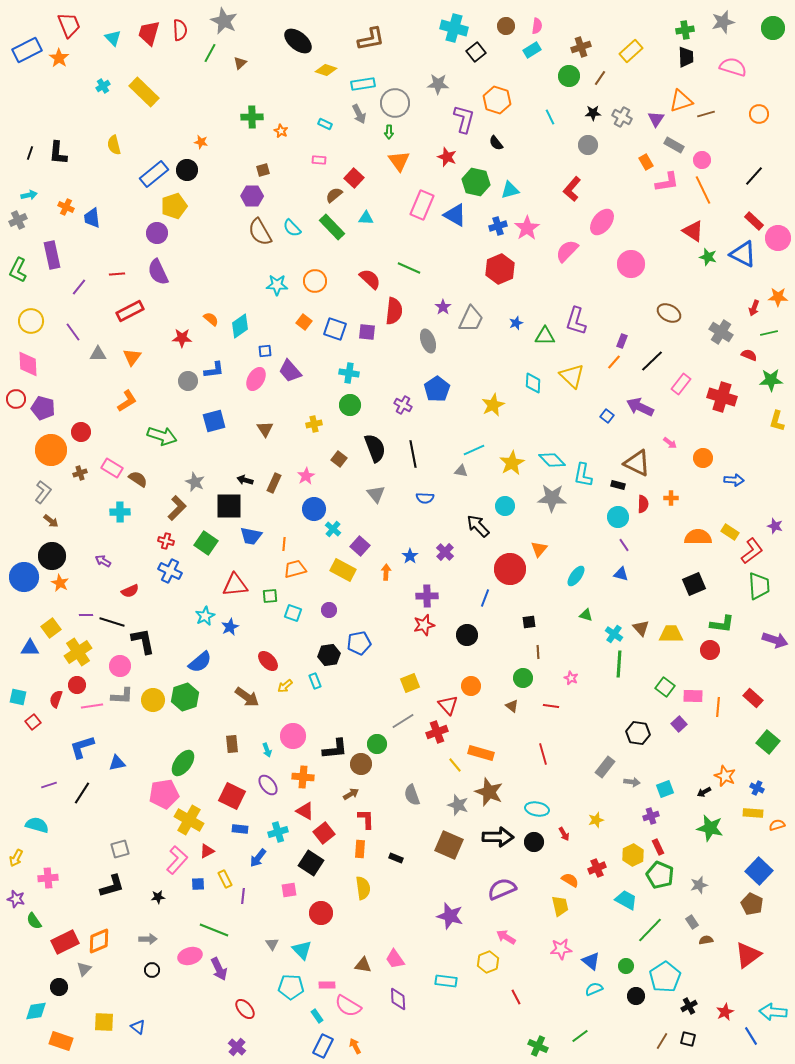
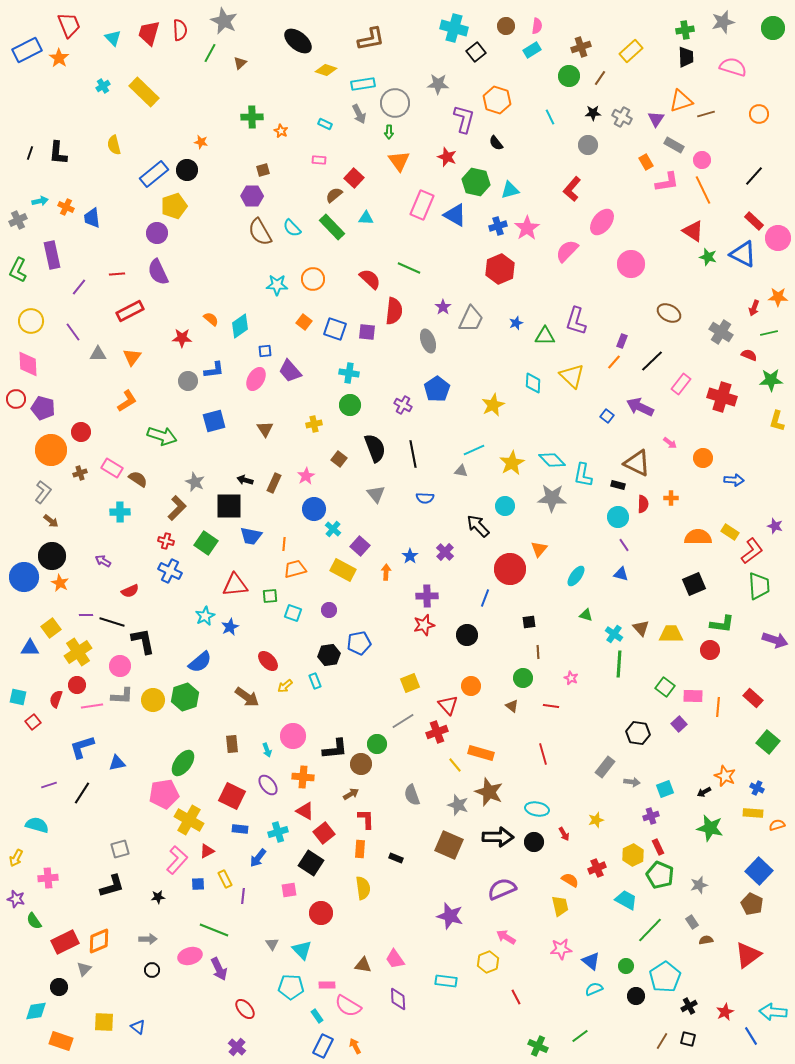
cyan arrow at (29, 195): moved 11 px right, 6 px down
orange circle at (315, 281): moved 2 px left, 2 px up
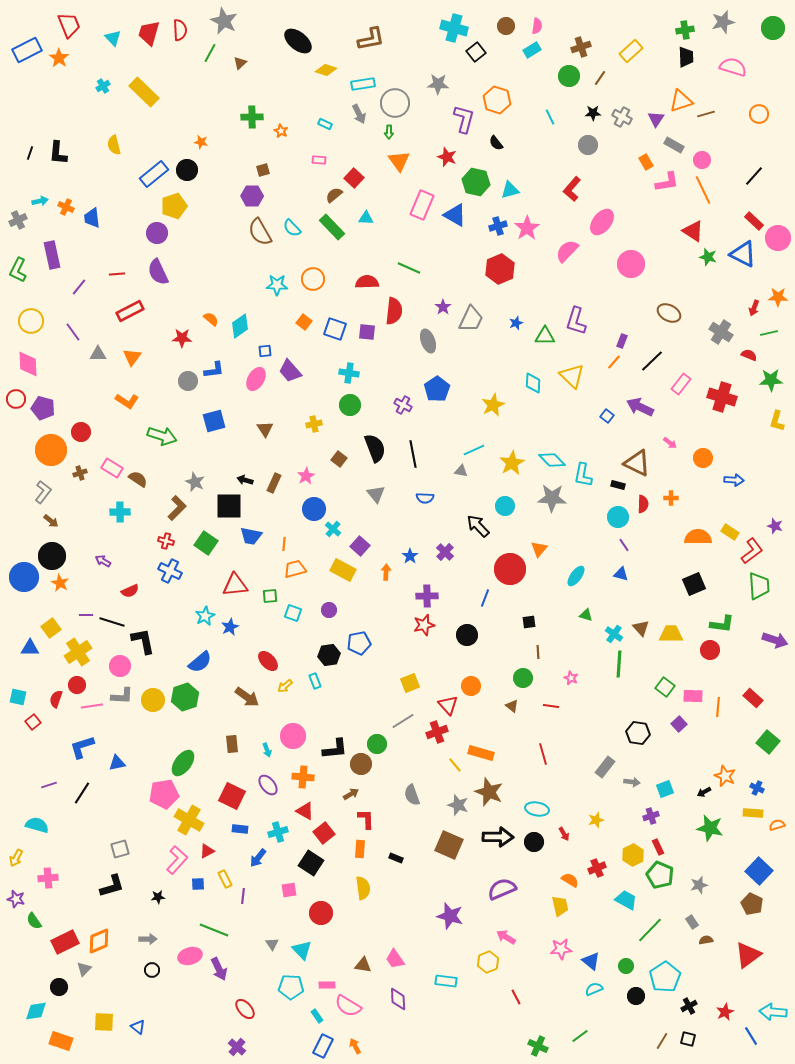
red semicircle at (370, 279): moved 3 px left, 3 px down; rotated 45 degrees counterclockwise
orange L-shape at (127, 401): rotated 65 degrees clockwise
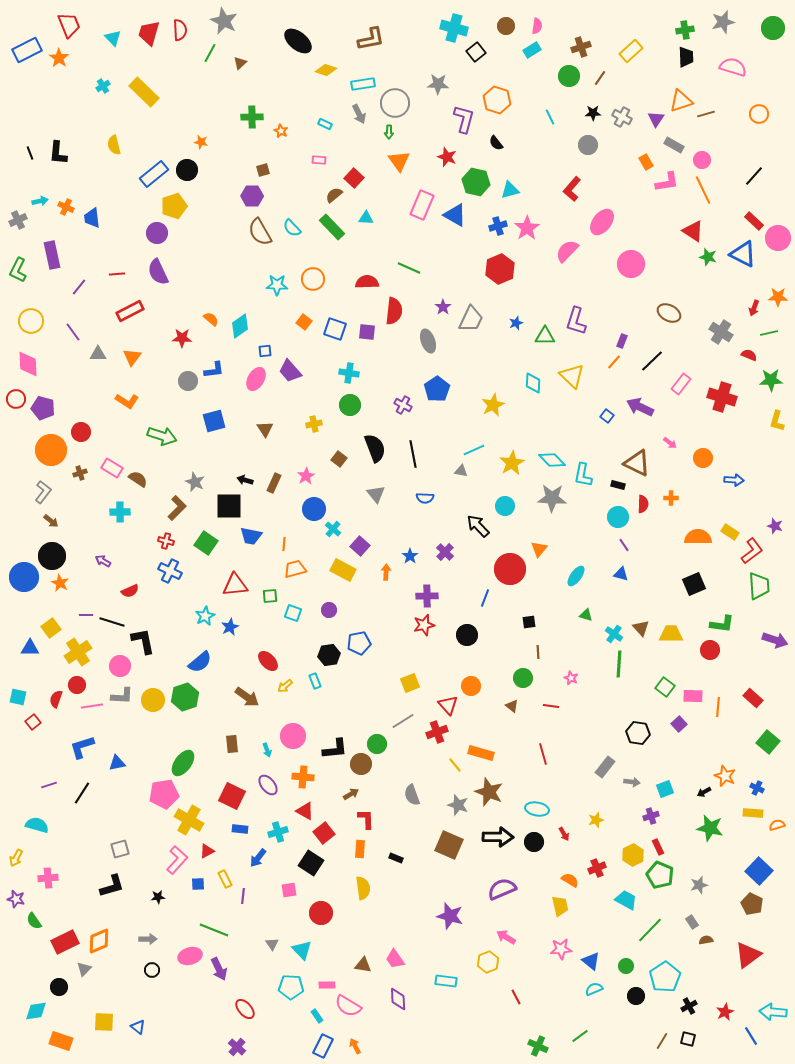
black line at (30, 153): rotated 40 degrees counterclockwise
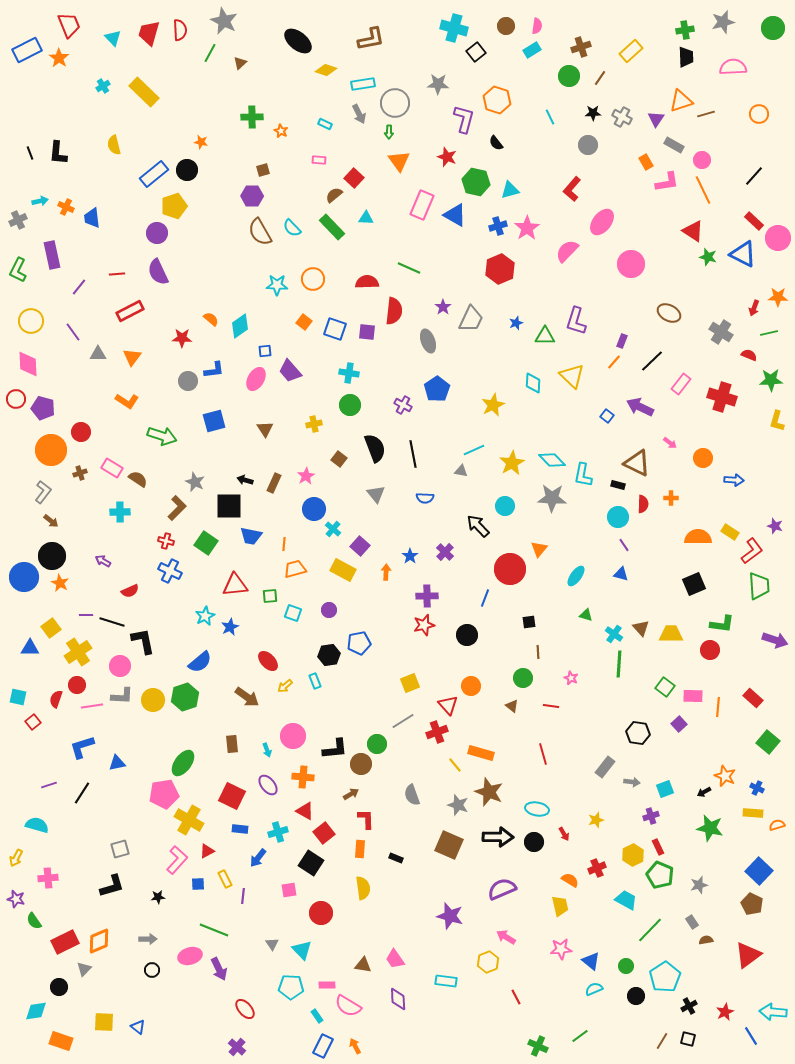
pink semicircle at (733, 67): rotated 20 degrees counterclockwise
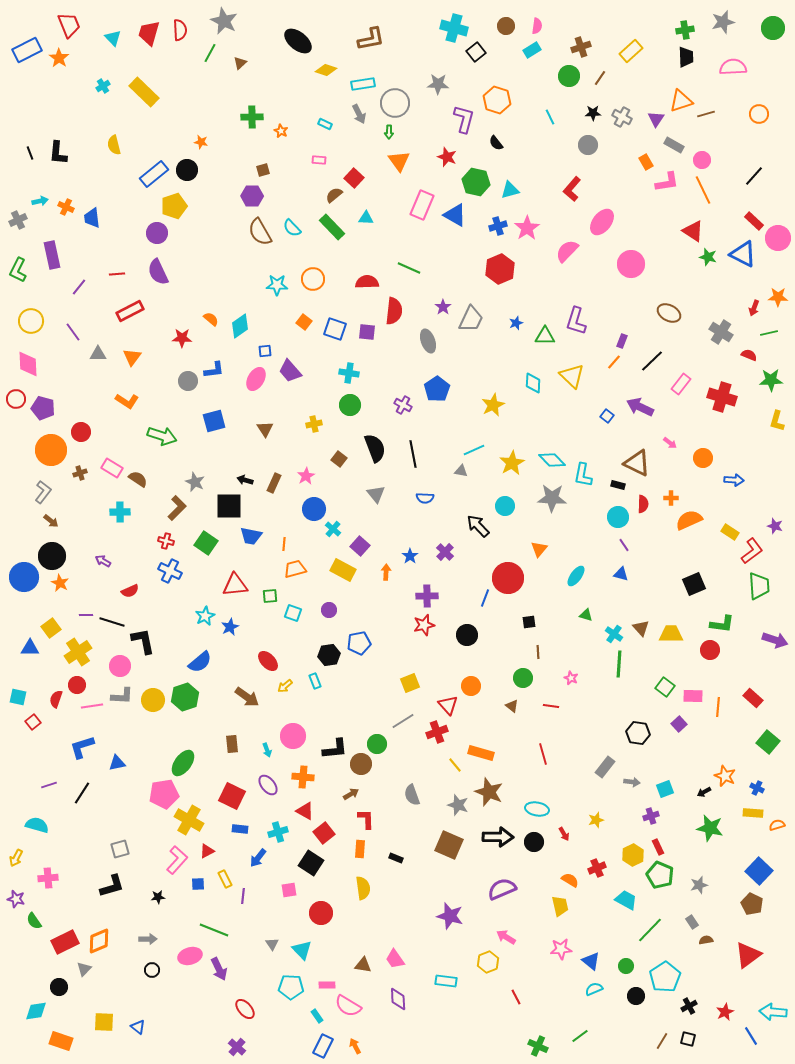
orange semicircle at (698, 537): moved 9 px left, 17 px up; rotated 24 degrees counterclockwise
red circle at (510, 569): moved 2 px left, 9 px down
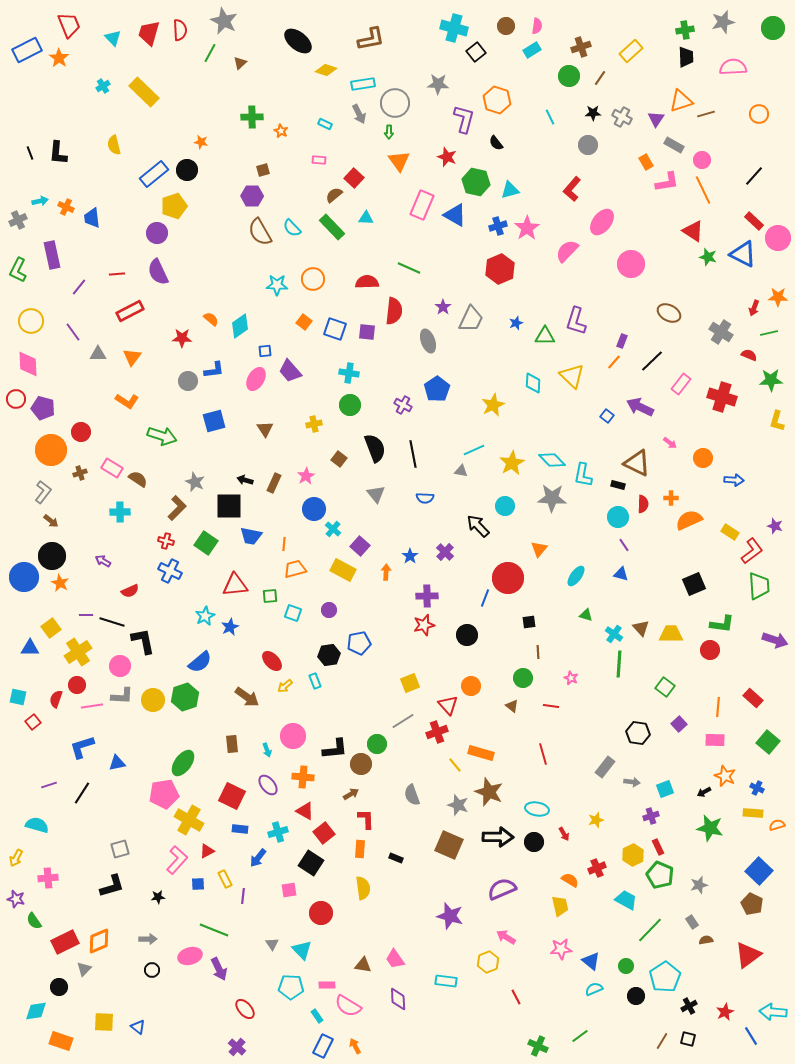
red ellipse at (268, 661): moved 4 px right
pink rectangle at (693, 696): moved 22 px right, 44 px down
